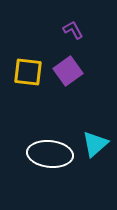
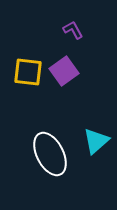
purple square: moved 4 px left
cyan triangle: moved 1 px right, 3 px up
white ellipse: rotated 57 degrees clockwise
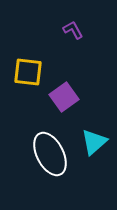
purple square: moved 26 px down
cyan triangle: moved 2 px left, 1 px down
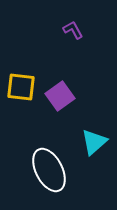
yellow square: moved 7 px left, 15 px down
purple square: moved 4 px left, 1 px up
white ellipse: moved 1 px left, 16 px down
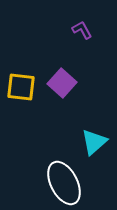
purple L-shape: moved 9 px right
purple square: moved 2 px right, 13 px up; rotated 12 degrees counterclockwise
white ellipse: moved 15 px right, 13 px down
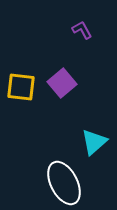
purple square: rotated 8 degrees clockwise
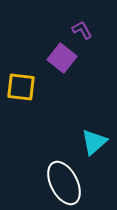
purple square: moved 25 px up; rotated 12 degrees counterclockwise
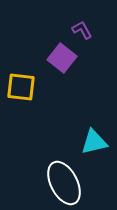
cyan triangle: rotated 28 degrees clockwise
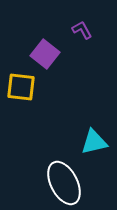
purple square: moved 17 px left, 4 px up
